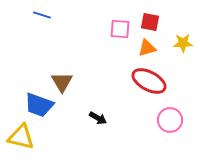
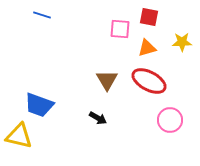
red square: moved 1 px left, 5 px up
yellow star: moved 1 px left, 1 px up
brown triangle: moved 45 px right, 2 px up
yellow triangle: moved 2 px left, 1 px up
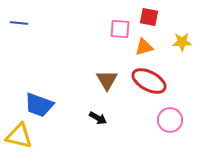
blue line: moved 23 px left, 8 px down; rotated 12 degrees counterclockwise
orange triangle: moved 3 px left, 1 px up
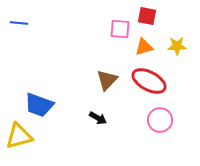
red square: moved 2 px left, 1 px up
yellow star: moved 5 px left, 4 px down
brown triangle: rotated 15 degrees clockwise
pink circle: moved 10 px left
yellow triangle: rotated 28 degrees counterclockwise
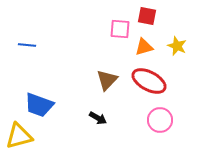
blue line: moved 8 px right, 22 px down
yellow star: rotated 24 degrees clockwise
